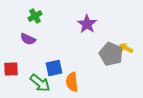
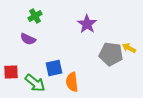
yellow arrow: moved 3 px right
gray pentagon: rotated 15 degrees counterclockwise
red square: moved 3 px down
green arrow: moved 5 px left
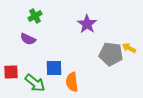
blue square: rotated 12 degrees clockwise
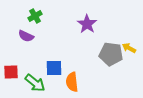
purple semicircle: moved 2 px left, 3 px up
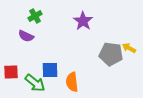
purple star: moved 4 px left, 3 px up
blue square: moved 4 px left, 2 px down
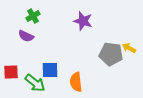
green cross: moved 2 px left
purple star: rotated 18 degrees counterclockwise
orange semicircle: moved 4 px right
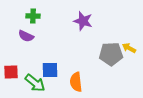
green cross: rotated 32 degrees clockwise
gray pentagon: rotated 10 degrees counterclockwise
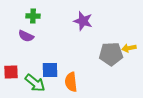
yellow arrow: rotated 40 degrees counterclockwise
orange semicircle: moved 5 px left
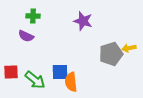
gray pentagon: rotated 15 degrees counterclockwise
blue square: moved 10 px right, 2 px down
green arrow: moved 3 px up
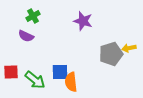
green cross: rotated 32 degrees counterclockwise
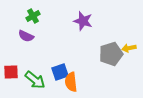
blue square: rotated 18 degrees counterclockwise
